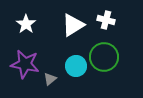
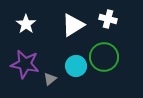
white cross: moved 2 px right, 1 px up
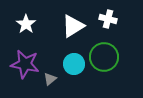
white triangle: moved 1 px down
cyan circle: moved 2 px left, 2 px up
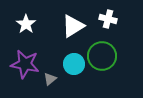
green circle: moved 2 px left, 1 px up
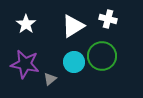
cyan circle: moved 2 px up
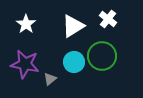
white cross: rotated 24 degrees clockwise
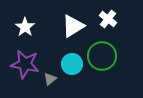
white star: moved 1 px left, 3 px down
cyan circle: moved 2 px left, 2 px down
